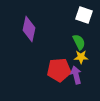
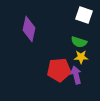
green semicircle: rotated 133 degrees clockwise
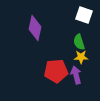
purple diamond: moved 6 px right, 1 px up
green semicircle: rotated 56 degrees clockwise
red pentagon: moved 3 px left, 1 px down
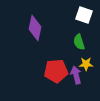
yellow star: moved 5 px right, 7 px down
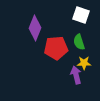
white square: moved 3 px left
purple diamond: rotated 10 degrees clockwise
yellow star: moved 2 px left, 1 px up
red pentagon: moved 23 px up
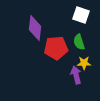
purple diamond: rotated 15 degrees counterclockwise
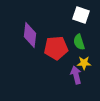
purple diamond: moved 5 px left, 7 px down
